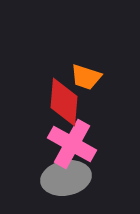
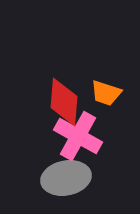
orange trapezoid: moved 20 px right, 16 px down
pink cross: moved 6 px right, 8 px up
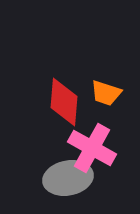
pink cross: moved 14 px right, 12 px down
gray ellipse: moved 2 px right
